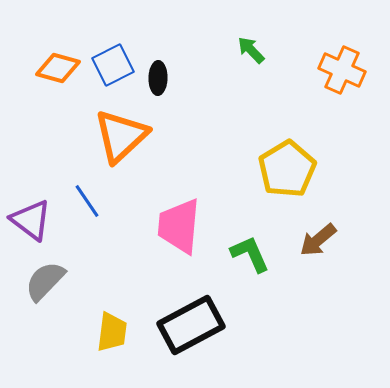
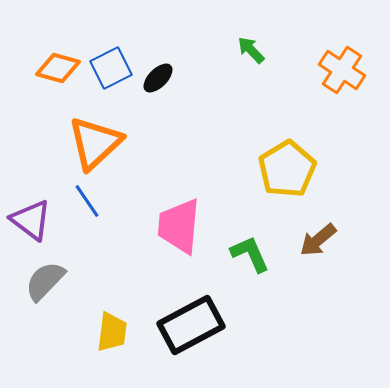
blue square: moved 2 px left, 3 px down
orange cross: rotated 9 degrees clockwise
black ellipse: rotated 44 degrees clockwise
orange triangle: moved 26 px left, 7 px down
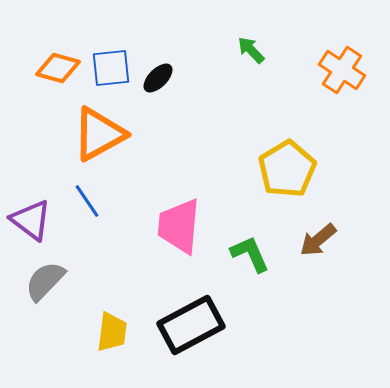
blue square: rotated 21 degrees clockwise
orange triangle: moved 4 px right, 9 px up; rotated 14 degrees clockwise
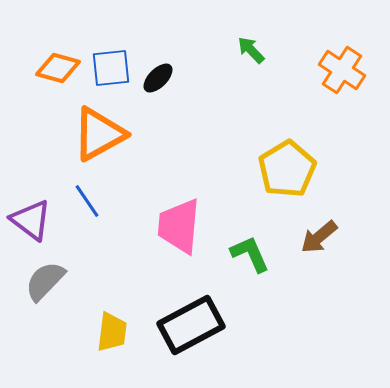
brown arrow: moved 1 px right, 3 px up
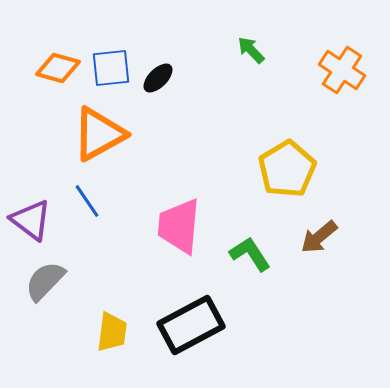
green L-shape: rotated 9 degrees counterclockwise
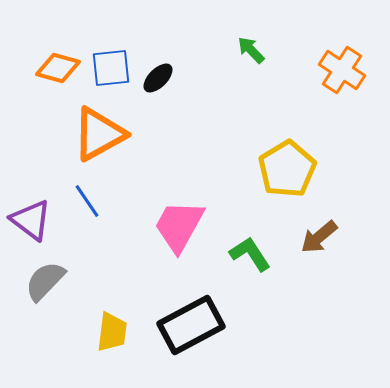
pink trapezoid: rotated 24 degrees clockwise
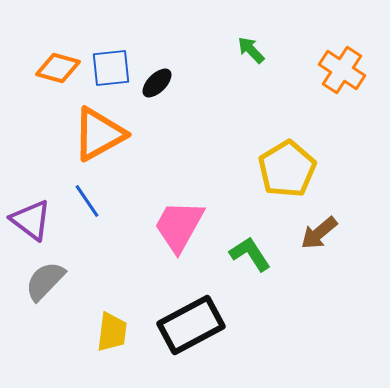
black ellipse: moved 1 px left, 5 px down
brown arrow: moved 4 px up
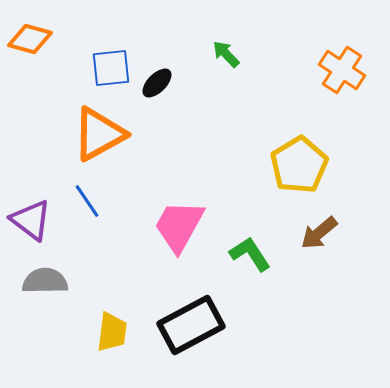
green arrow: moved 25 px left, 4 px down
orange diamond: moved 28 px left, 29 px up
yellow pentagon: moved 12 px right, 4 px up
gray semicircle: rotated 45 degrees clockwise
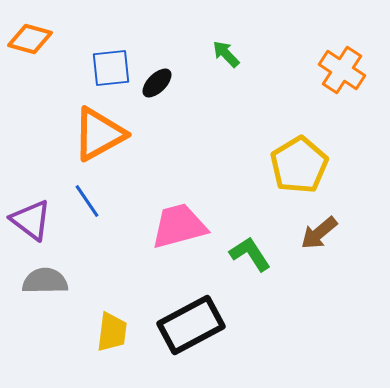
pink trapezoid: rotated 46 degrees clockwise
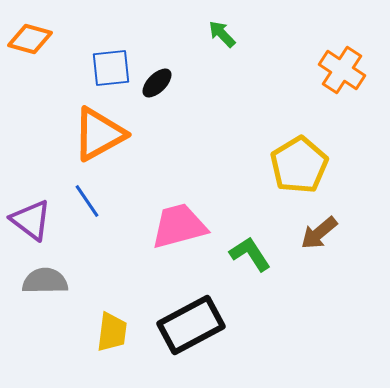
green arrow: moved 4 px left, 20 px up
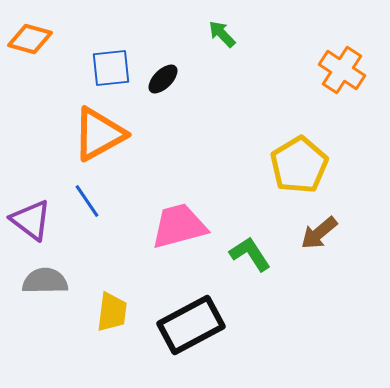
black ellipse: moved 6 px right, 4 px up
yellow trapezoid: moved 20 px up
